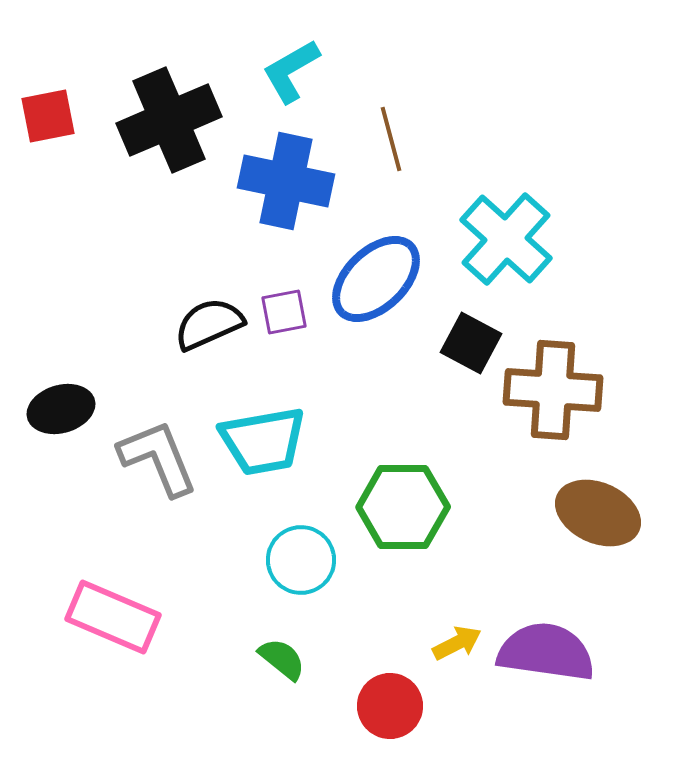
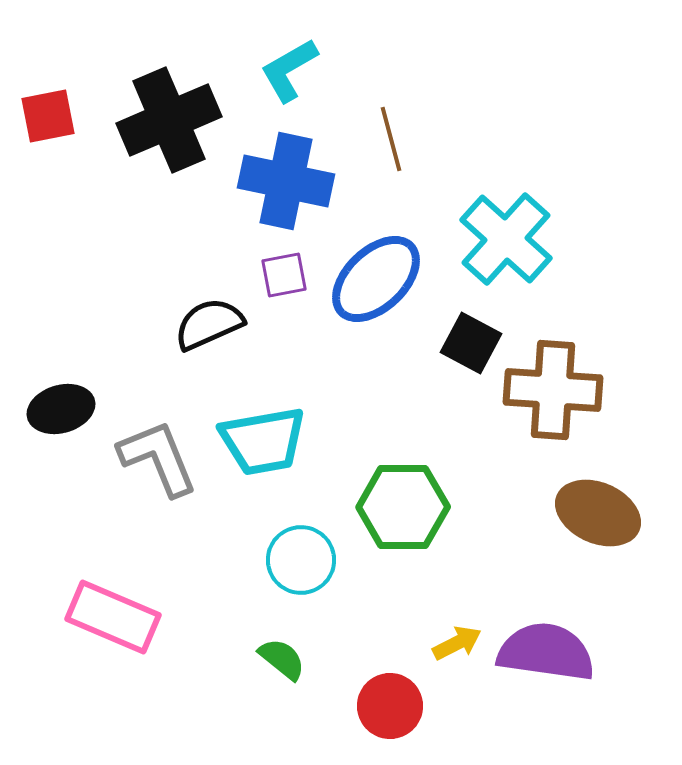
cyan L-shape: moved 2 px left, 1 px up
purple square: moved 37 px up
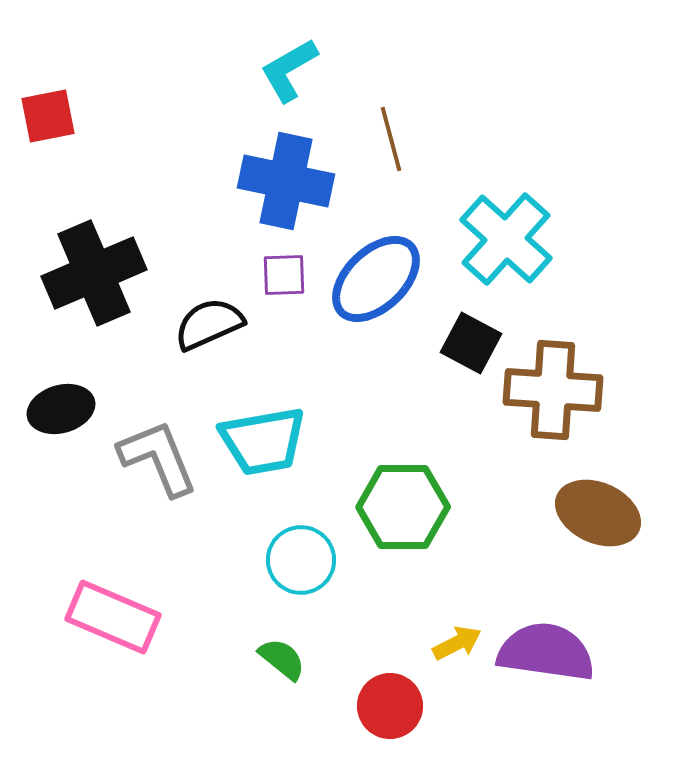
black cross: moved 75 px left, 153 px down
purple square: rotated 9 degrees clockwise
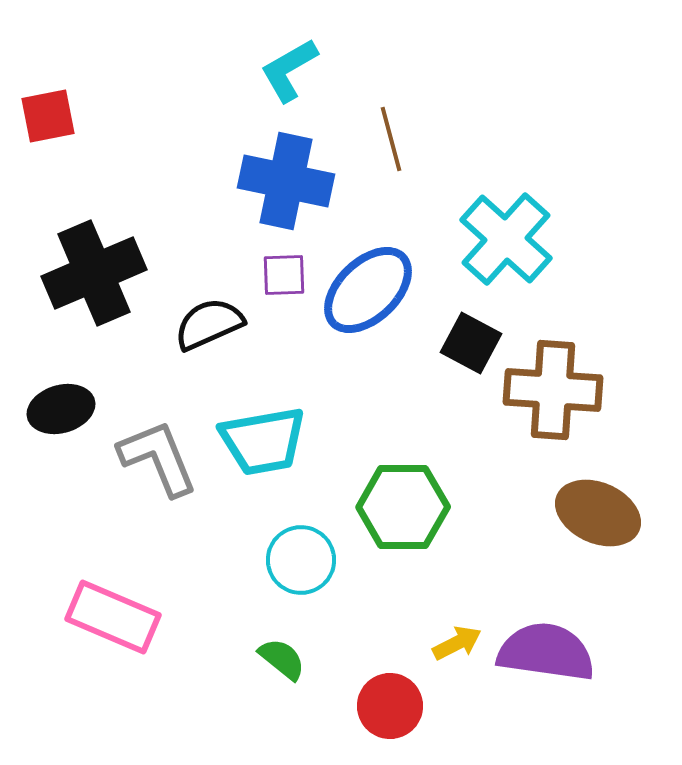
blue ellipse: moved 8 px left, 11 px down
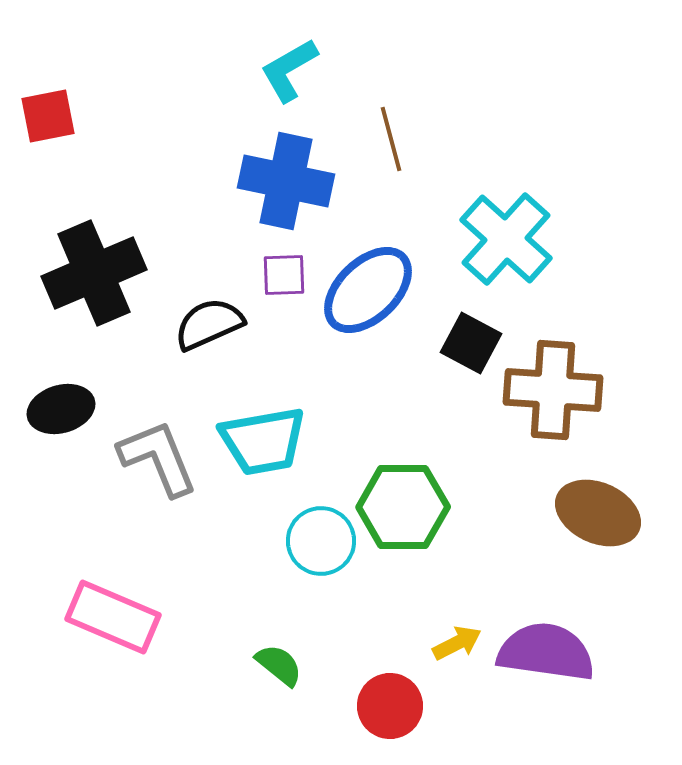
cyan circle: moved 20 px right, 19 px up
green semicircle: moved 3 px left, 6 px down
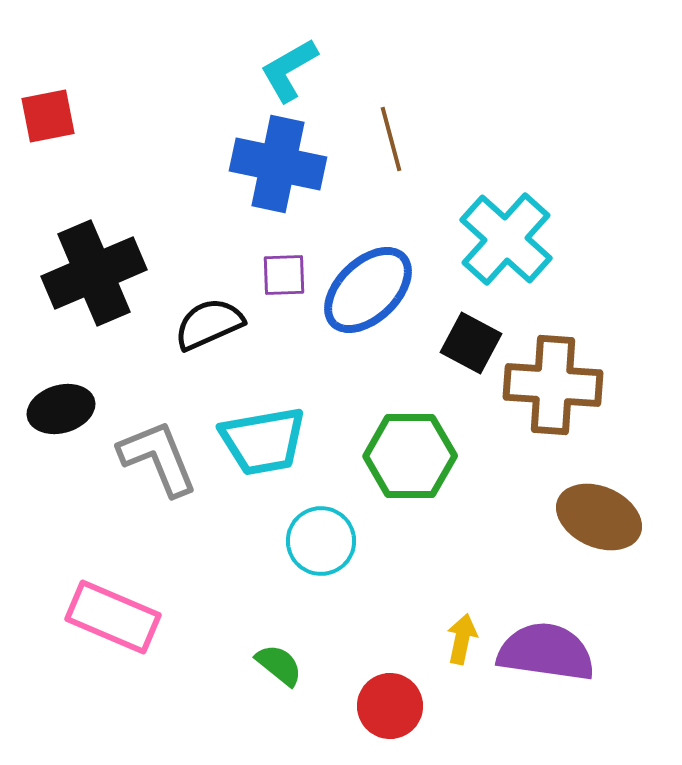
blue cross: moved 8 px left, 17 px up
brown cross: moved 5 px up
green hexagon: moved 7 px right, 51 px up
brown ellipse: moved 1 px right, 4 px down
yellow arrow: moved 5 px right, 4 px up; rotated 51 degrees counterclockwise
